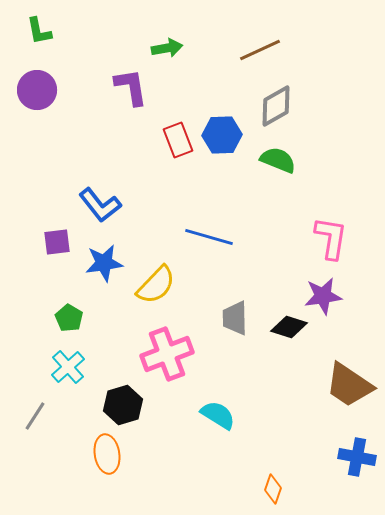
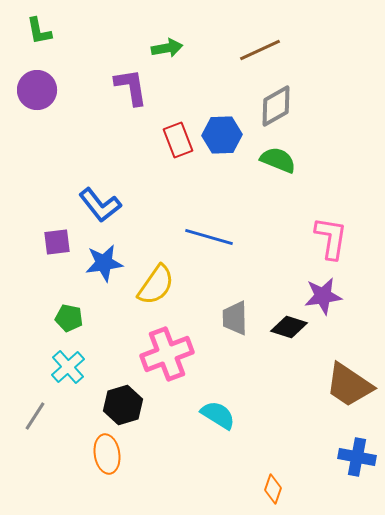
yellow semicircle: rotated 9 degrees counterclockwise
green pentagon: rotated 20 degrees counterclockwise
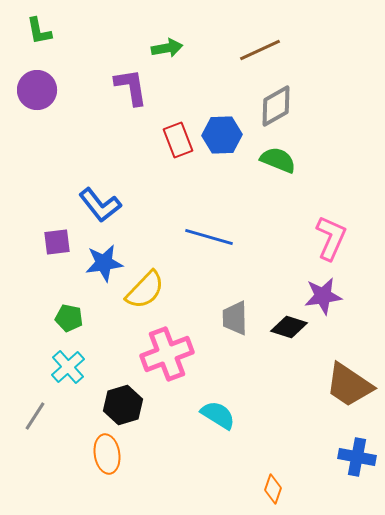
pink L-shape: rotated 15 degrees clockwise
yellow semicircle: moved 11 px left, 5 px down; rotated 9 degrees clockwise
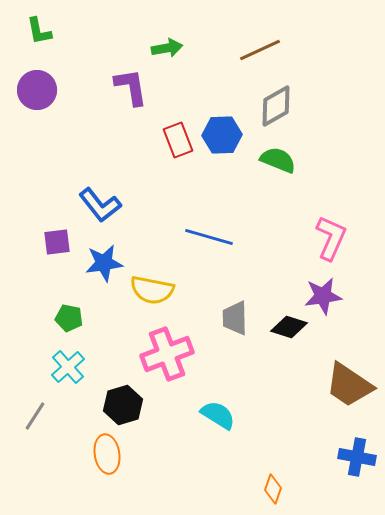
yellow semicircle: moved 7 px right; rotated 57 degrees clockwise
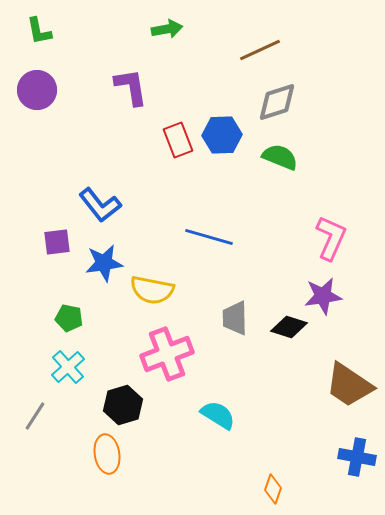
green arrow: moved 19 px up
gray diamond: moved 1 px right, 4 px up; rotated 12 degrees clockwise
green semicircle: moved 2 px right, 3 px up
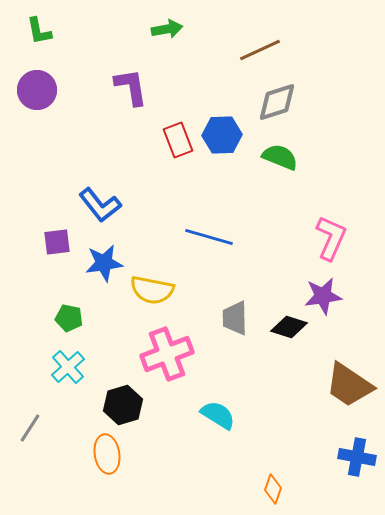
gray line: moved 5 px left, 12 px down
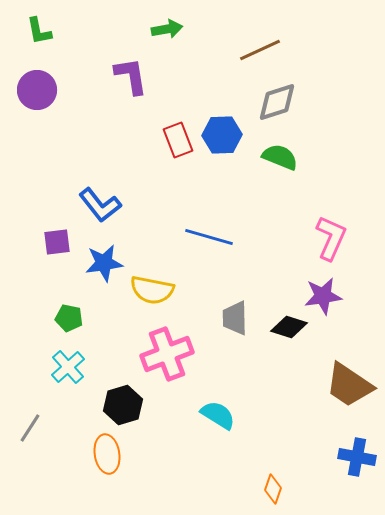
purple L-shape: moved 11 px up
